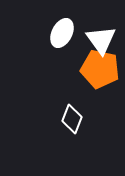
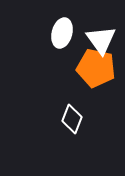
white ellipse: rotated 12 degrees counterclockwise
orange pentagon: moved 4 px left, 1 px up
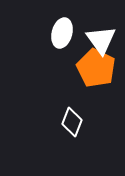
orange pentagon: rotated 15 degrees clockwise
white diamond: moved 3 px down
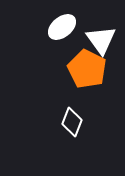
white ellipse: moved 6 px up; rotated 36 degrees clockwise
orange pentagon: moved 9 px left, 1 px down
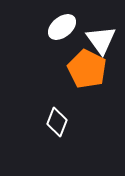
white diamond: moved 15 px left
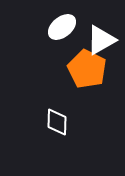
white triangle: rotated 36 degrees clockwise
white diamond: rotated 20 degrees counterclockwise
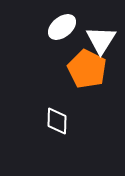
white triangle: rotated 28 degrees counterclockwise
white diamond: moved 1 px up
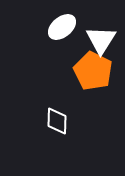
orange pentagon: moved 6 px right, 2 px down
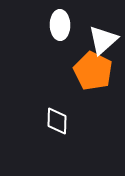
white ellipse: moved 2 px left, 2 px up; rotated 52 degrees counterclockwise
white triangle: moved 2 px right; rotated 16 degrees clockwise
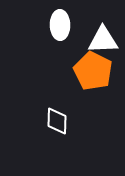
white triangle: rotated 40 degrees clockwise
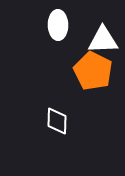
white ellipse: moved 2 px left
